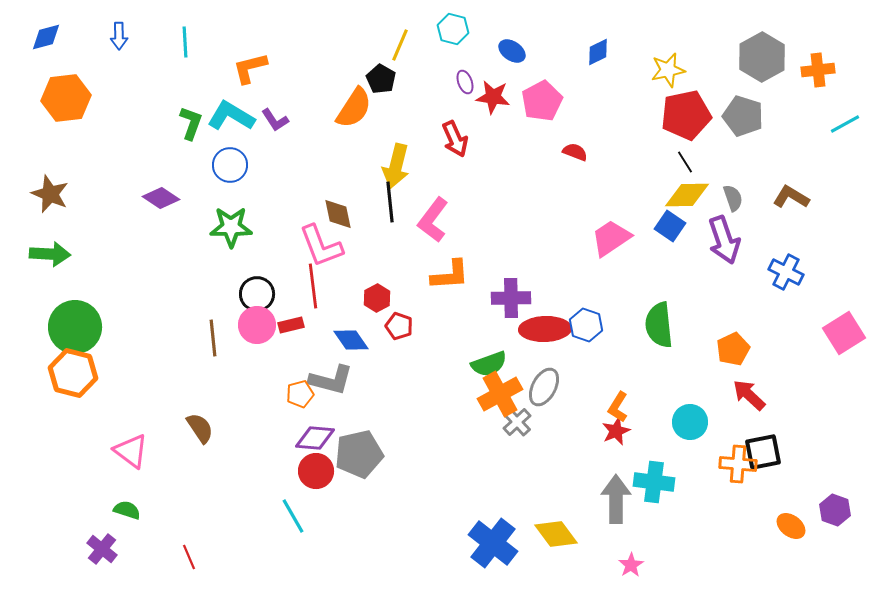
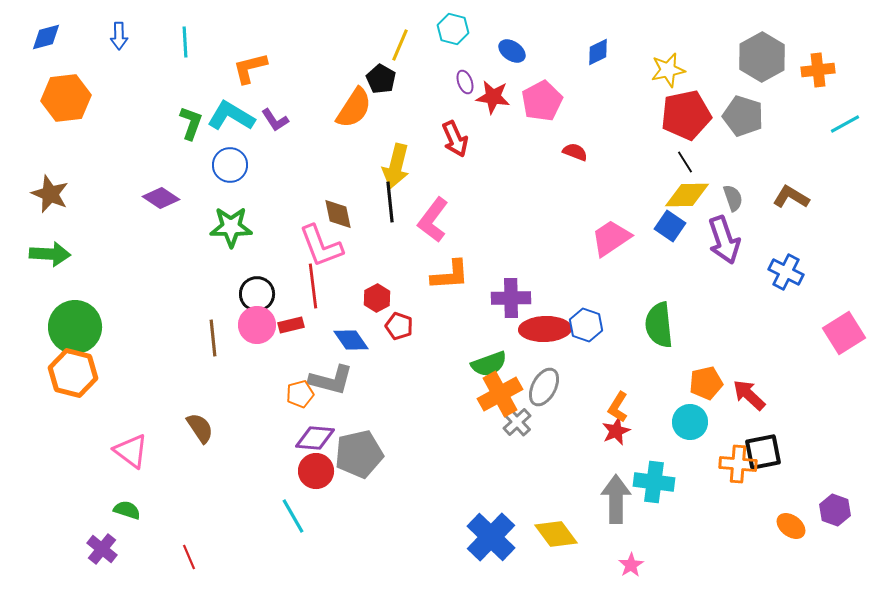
orange pentagon at (733, 349): moved 27 px left, 34 px down; rotated 12 degrees clockwise
blue cross at (493, 543): moved 2 px left, 6 px up; rotated 6 degrees clockwise
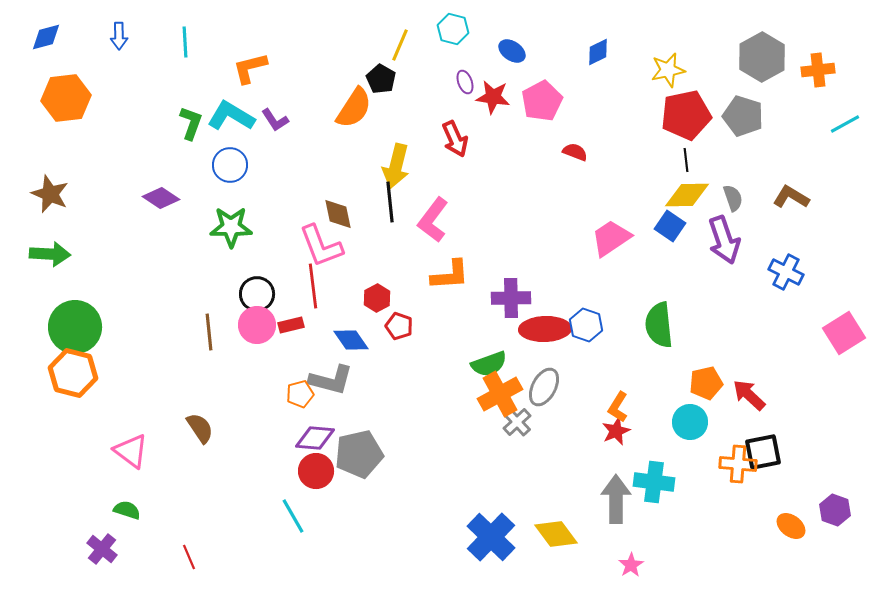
black line at (685, 162): moved 1 px right, 2 px up; rotated 25 degrees clockwise
brown line at (213, 338): moved 4 px left, 6 px up
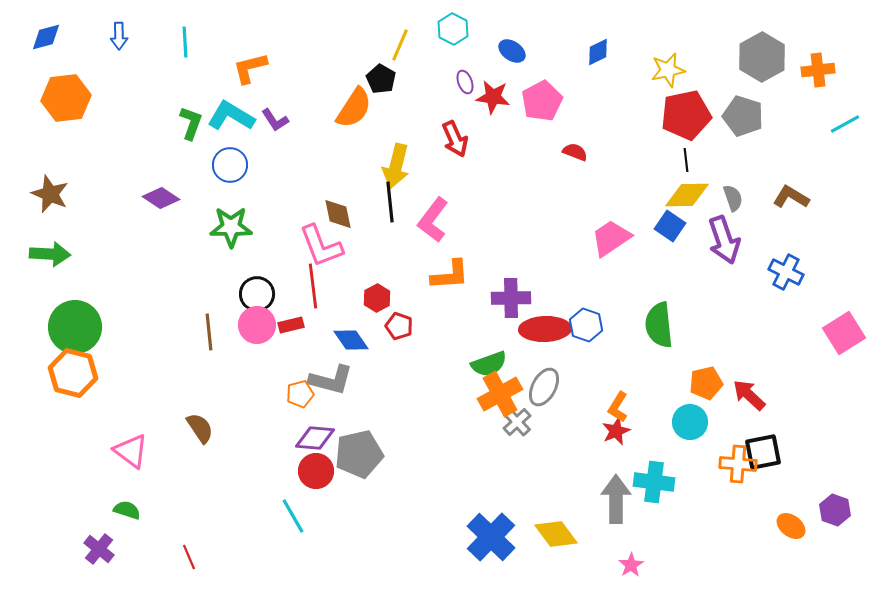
cyan hexagon at (453, 29): rotated 12 degrees clockwise
purple cross at (102, 549): moved 3 px left
